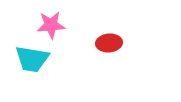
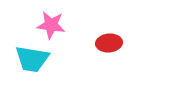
pink star: rotated 12 degrees clockwise
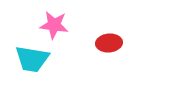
pink star: moved 3 px right
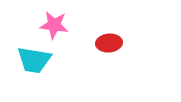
cyan trapezoid: moved 2 px right, 1 px down
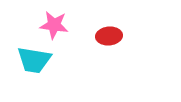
red ellipse: moved 7 px up
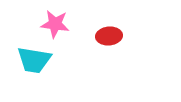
pink star: moved 1 px right, 1 px up
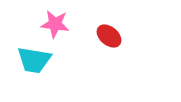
red ellipse: rotated 45 degrees clockwise
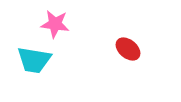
red ellipse: moved 19 px right, 13 px down
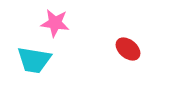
pink star: moved 1 px up
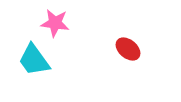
cyan trapezoid: rotated 45 degrees clockwise
